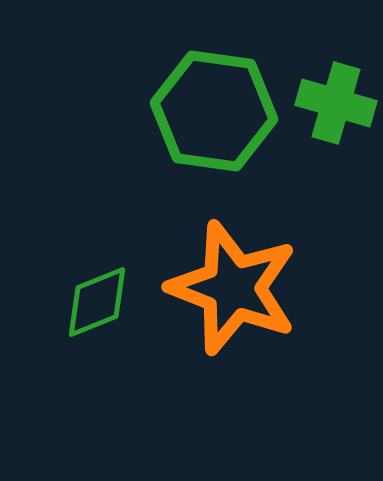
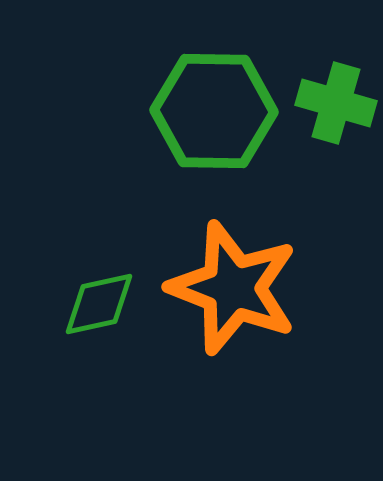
green hexagon: rotated 7 degrees counterclockwise
green diamond: moved 2 px right, 2 px down; rotated 10 degrees clockwise
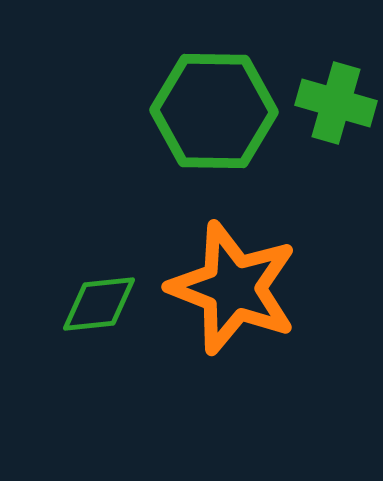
green diamond: rotated 6 degrees clockwise
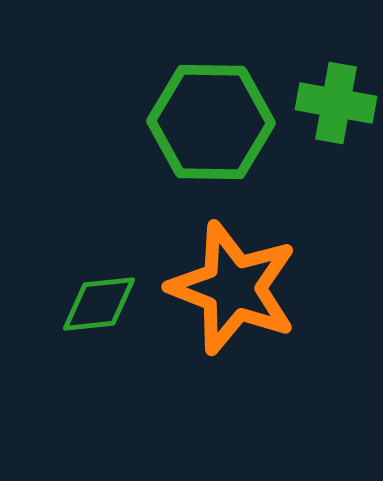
green cross: rotated 6 degrees counterclockwise
green hexagon: moved 3 px left, 11 px down
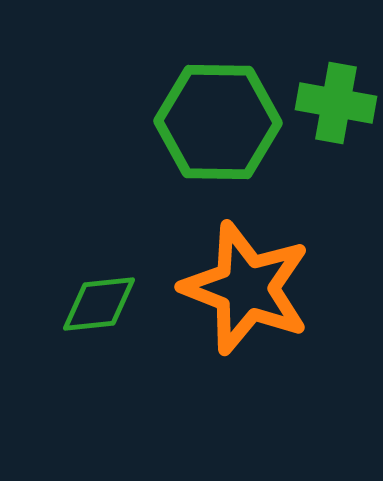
green hexagon: moved 7 px right
orange star: moved 13 px right
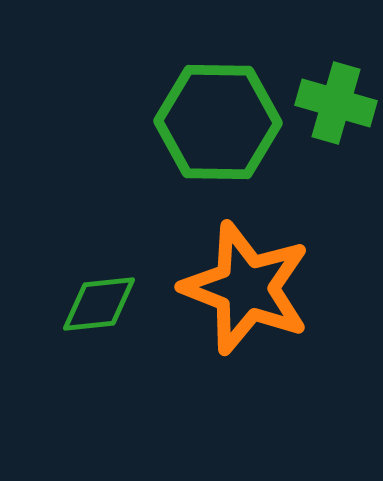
green cross: rotated 6 degrees clockwise
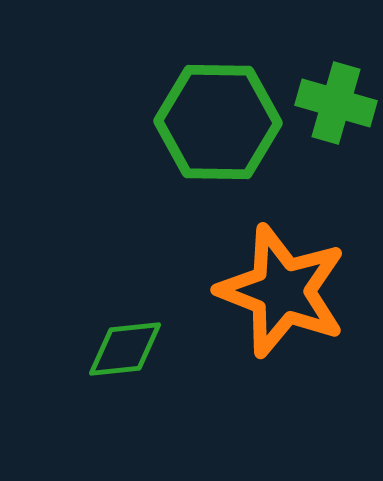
orange star: moved 36 px right, 3 px down
green diamond: moved 26 px right, 45 px down
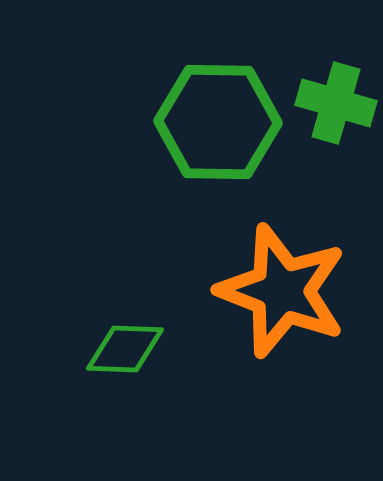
green diamond: rotated 8 degrees clockwise
